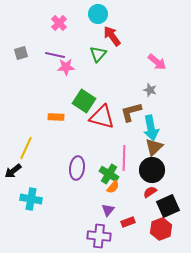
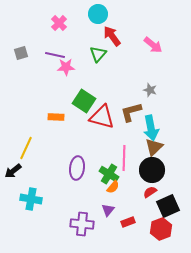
pink arrow: moved 4 px left, 17 px up
purple cross: moved 17 px left, 12 px up
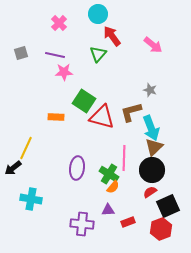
pink star: moved 2 px left, 5 px down
cyan arrow: rotated 10 degrees counterclockwise
black arrow: moved 3 px up
purple triangle: rotated 48 degrees clockwise
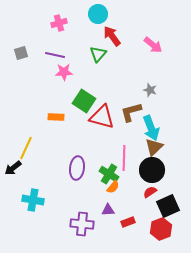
pink cross: rotated 28 degrees clockwise
cyan cross: moved 2 px right, 1 px down
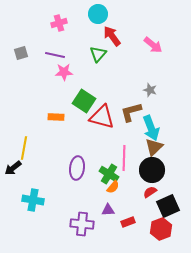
yellow line: moved 2 px left; rotated 15 degrees counterclockwise
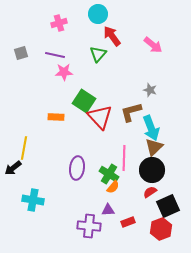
red triangle: moved 2 px left; rotated 32 degrees clockwise
purple cross: moved 7 px right, 2 px down
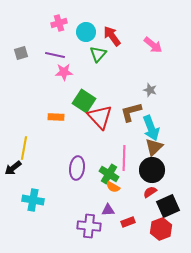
cyan circle: moved 12 px left, 18 px down
orange semicircle: rotated 80 degrees clockwise
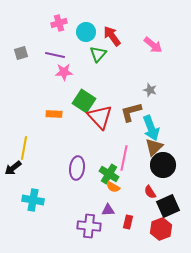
orange rectangle: moved 2 px left, 3 px up
pink line: rotated 10 degrees clockwise
black circle: moved 11 px right, 5 px up
red semicircle: rotated 88 degrees counterclockwise
red rectangle: rotated 56 degrees counterclockwise
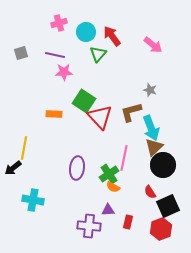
green cross: rotated 24 degrees clockwise
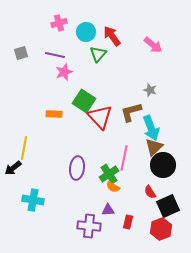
pink star: rotated 18 degrees counterclockwise
